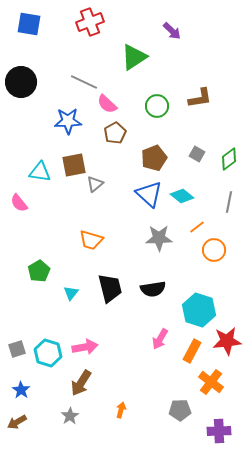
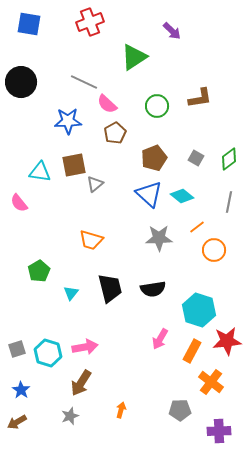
gray square at (197, 154): moved 1 px left, 4 px down
gray star at (70, 416): rotated 12 degrees clockwise
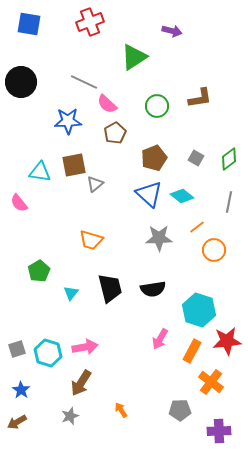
purple arrow at (172, 31): rotated 30 degrees counterclockwise
orange arrow at (121, 410): rotated 49 degrees counterclockwise
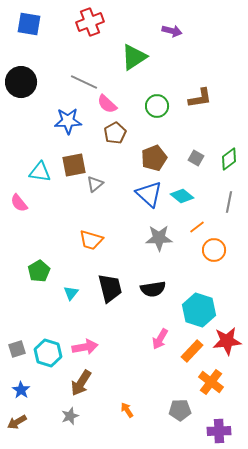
orange rectangle at (192, 351): rotated 15 degrees clockwise
orange arrow at (121, 410): moved 6 px right
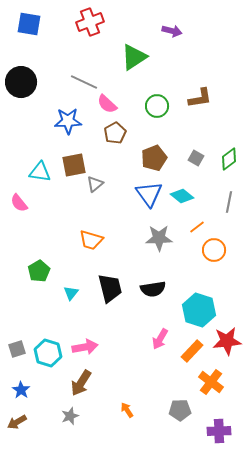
blue triangle at (149, 194): rotated 12 degrees clockwise
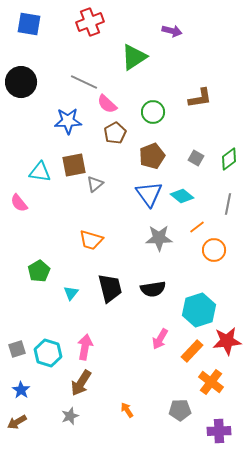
green circle at (157, 106): moved 4 px left, 6 px down
brown pentagon at (154, 158): moved 2 px left, 2 px up
gray line at (229, 202): moved 1 px left, 2 px down
cyan hexagon at (199, 310): rotated 24 degrees clockwise
pink arrow at (85, 347): rotated 70 degrees counterclockwise
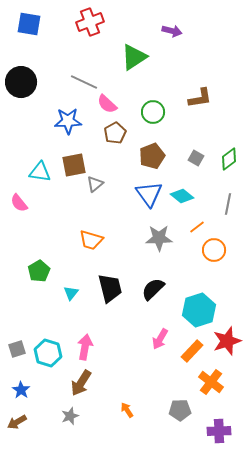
black semicircle at (153, 289): rotated 145 degrees clockwise
red star at (227, 341): rotated 12 degrees counterclockwise
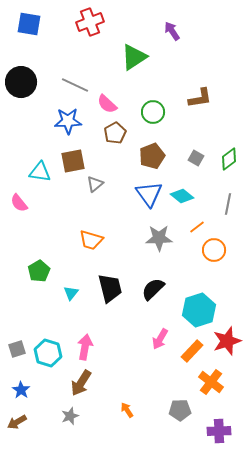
purple arrow at (172, 31): rotated 138 degrees counterclockwise
gray line at (84, 82): moved 9 px left, 3 px down
brown square at (74, 165): moved 1 px left, 4 px up
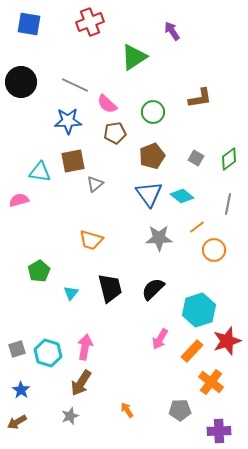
brown pentagon at (115, 133): rotated 20 degrees clockwise
pink semicircle at (19, 203): moved 3 px up; rotated 114 degrees clockwise
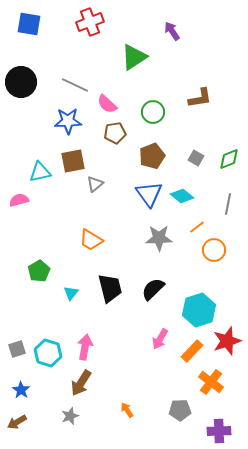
green diamond at (229, 159): rotated 15 degrees clockwise
cyan triangle at (40, 172): rotated 20 degrees counterclockwise
orange trapezoid at (91, 240): rotated 15 degrees clockwise
